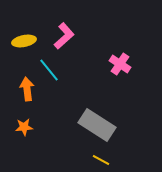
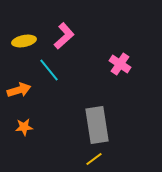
orange arrow: moved 8 px left, 1 px down; rotated 80 degrees clockwise
gray rectangle: rotated 48 degrees clockwise
yellow line: moved 7 px left, 1 px up; rotated 66 degrees counterclockwise
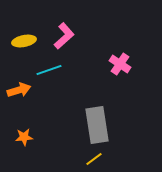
cyan line: rotated 70 degrees counterclockwise
orange star: moved 10 px down
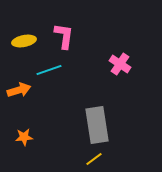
pink L-shape: rotated 40 degrees counterclockwise
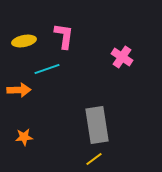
pink cross: moved 2 px right, 7 px up
cyan line: moved 2 px left, 1 px up
orange arrow: rotated 15 degrees clockwise
